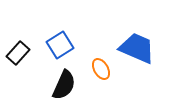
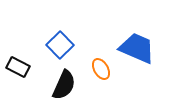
blue square: rotated 12 degrees counterclockwise
black rectangle: moved 14 px down; rotated 75 degrees clockwise
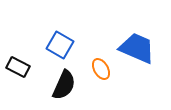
blue square: rotated 16 degrees counterclockwise
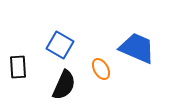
black rectangle: rotated 60 degrees clockwise
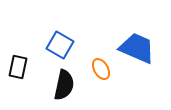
black rectangle: rotated 15 degrees clockwise
black semicircle: rotated 12 degrees counterclockwise
